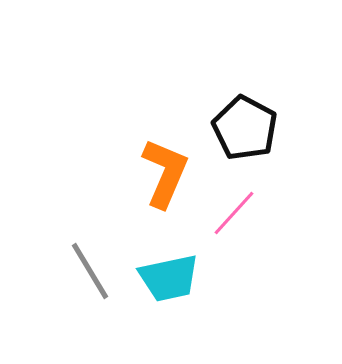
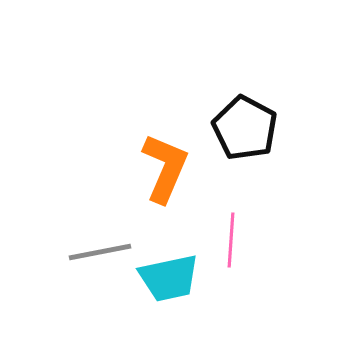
orange L-shape: moved 5 px up
pink line: moved 3 px left, 27 px down; rotated 38 degrees counterclockwise
gray line: moved 10 px right, 19 px up; rotated 70 degrees counterclockwise
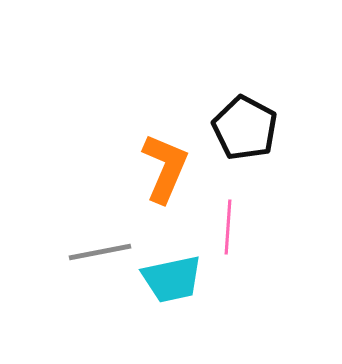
pink line: moved 3 px left, 13 px up
cyan trapezoid: moved 3 px right, 1 px down
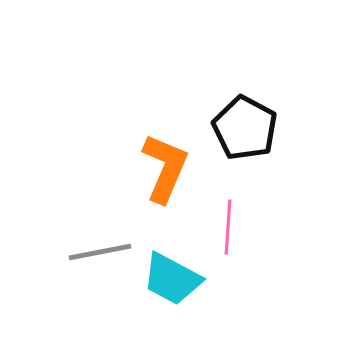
cyan trapezoid: rotated 40 degrees clockwise
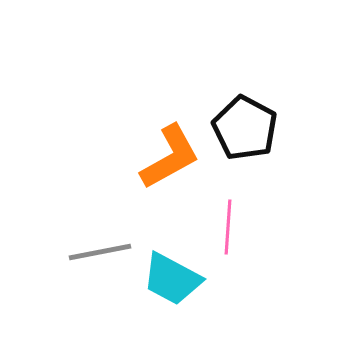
orange L-shape: moved 5 px right, 11 px up; rotated 38 degrees clockwise
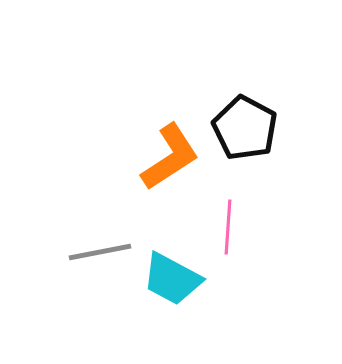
orange L-shape: rotated 4 degrees counterclockwise
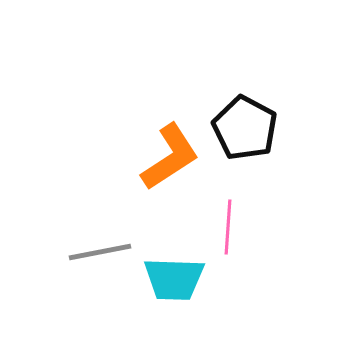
cyan trapezoid: moved 2 px right; rotated 26 degrees counterclockwise
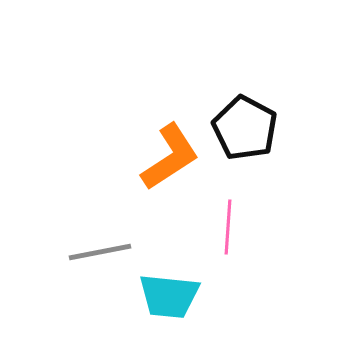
cyan trapezoid: moved 5 px left, 17 px down; rotated 4 degrees clockwise
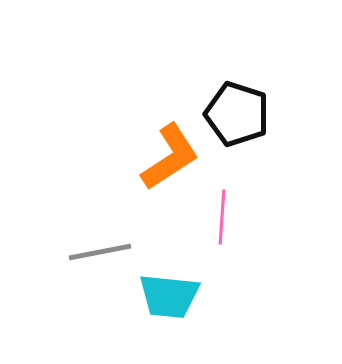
black pentagon: moved 8 px left, 14 px up; rotated 10 degrees counterclockwise
pink line: moved 6 px left, 10 px up
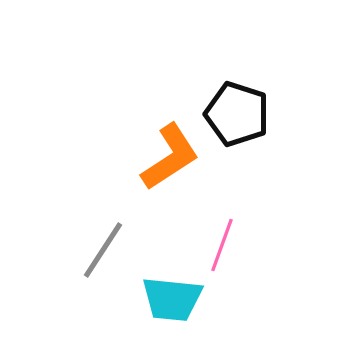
pink line: moved 28 px down; rotated 16 degrees clockwise
gray line: moved 3 px right, 2 px up; rotated 46 degrees counterclockwise
cyan trapezoid: moved 3 px right, 3 px down
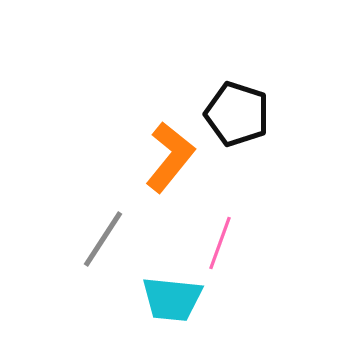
orange L-shape: rotated 18 degrees counterclockwise
pink line: moved 2 px left, 2 px up
gray line: moved 11 px up
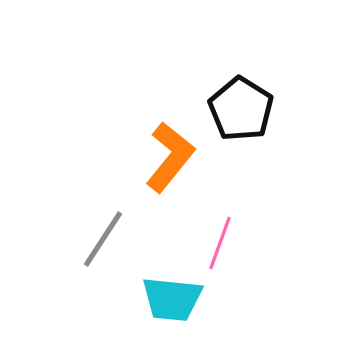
black pentagon: moved 4 px right, 5 px up; rotated 14 degrees clockwise
